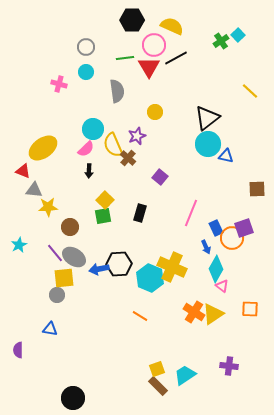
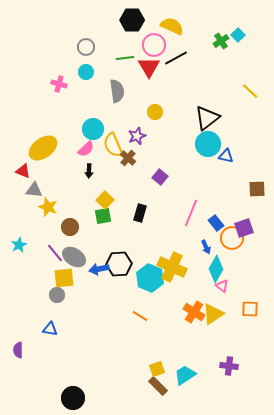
yellow star at (48, 207): rotated 24 degrees clockwise
blue rectangle at (216, 228): moved 5 px up; rotated 14 degrees counterclockwise
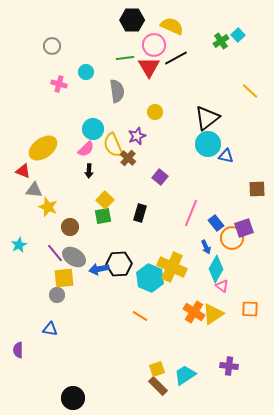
gray circle at (86, 47): moved 34 px left, 1 px up
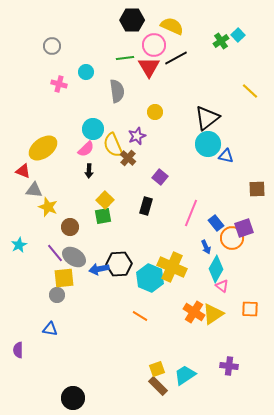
black rectangle at (140, 213): moved 6 px right, 7 px up
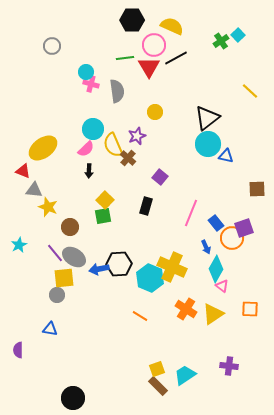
pink cross at (59, 84): moved 32 px right
orange cross at (194, 312): moved 8 px left, 3 px up
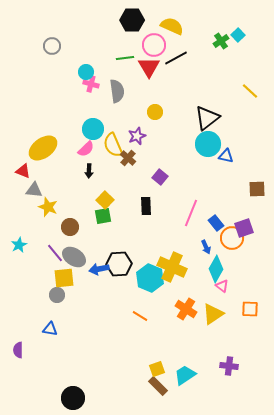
black rectangle at (146, 206): rotated 18 degrees counterclockwise
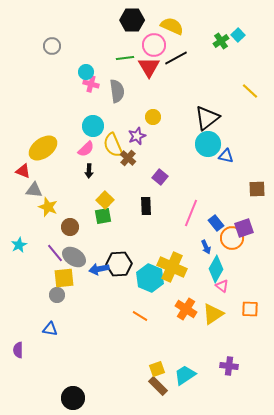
yellow circle at (155, 112): moved 2 px left, 5 px down
cyan circle at (93, 129): moved 3 px up
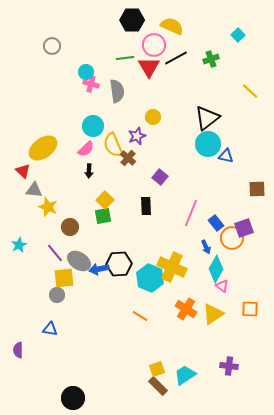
green cross at (221, 41): moved 10 px left, 18 px down; rotated 14 degrees clockwise
red triangle at (23, 171): rotated 21 degrees clockwise
gray ellipse at (74, 257): moved 5 px right, 4 px down
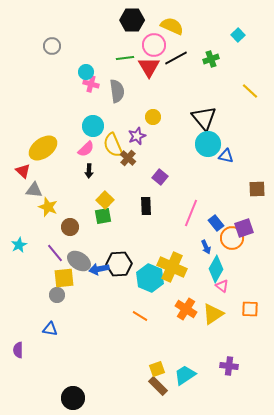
black triangle at (207, 118): moved 3 px left; rotated 32 degrees counterclockwise
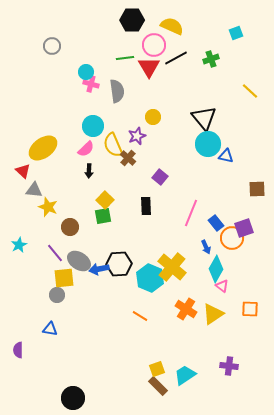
cyan square at (238, 35): moved 2 px left, 2 px up; rotated 24 degrees clockwise
yellow cross at (172, 267): rotated 16 degrees clockwise
